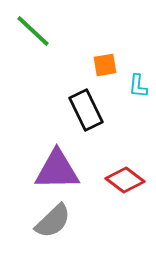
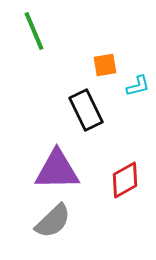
green line: moved 1 px right; rotated 24 degrees clockwise
cyan L-shape: rotated 110 degrees counterclockwise
red diamond: rotated 66 degrees counterclockwise
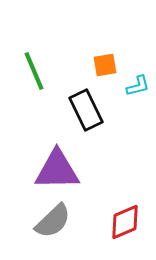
green line: moved 40 px down
red diamond: moved 42 px down; rotated 6 degrees clockwise
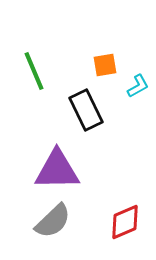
cyan L-shape: rotated 15 degrees counterclockwise
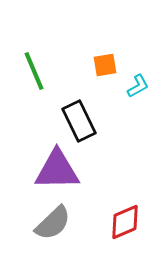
black rectangle: moved 7 px left, 11 px down
gray semicircle: moved 2 px down
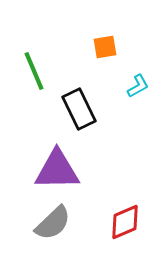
orange square: moved 18 px up
black rectangle: moved 12 px up
